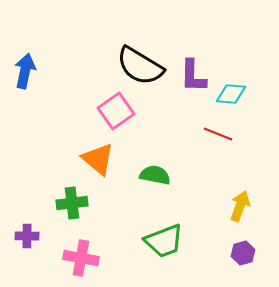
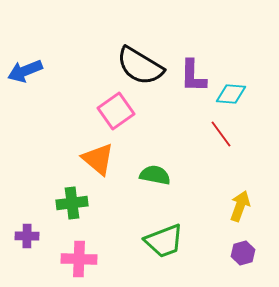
blue arrow: rotated 124 degrees counterclockwise
red line: moved 3 px right; rotated 32 degrees clockwise
pink cross: moved 2 px left, 1 px down; rotated 8 degrees counterclockwise
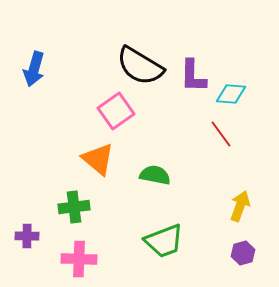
blue arrow: moved 9 px right, 2 px up; rotated 52 degrees counterclockwise
green cross: moved 2 px right, 4 px down
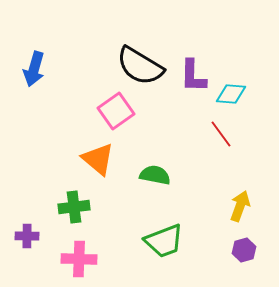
purple hexagon: moved 1 px right, 3 px up
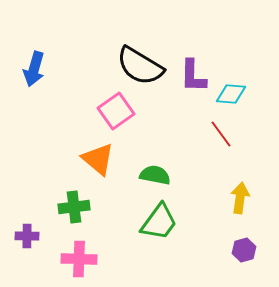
yellow arrow: moved 8 px up; rotated 12 degrees counterclockwise
green trapezoid: moved 5 px left, 19 px up; rotated 33 degrees counterclockwise
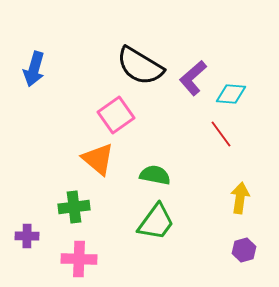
purple L-shape: moved 2 px down; rotated 48 degrees clockwise
pink square: moved 4 px down
green trapezoid: moved 3 px left
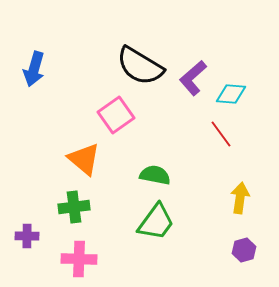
orange triangle: moved 14 px left
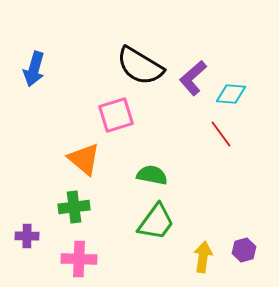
pink square: rotated 18 degrees clockwise
green semicircle: moved 3 px left
yellow arrow: moved 37 px left, 59 px down
